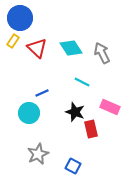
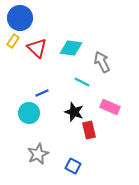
cyan diamond: rotated 50 degrees counterclockwise
gray arrow: moved 9 px down
black star: moved 1 px left
red rectangle: moved 2 px left, 1 px down
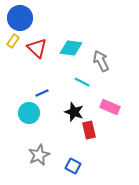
gray arrow: moved 1 px left, 1 px up
gray star: moved 1 px right, 1 px down
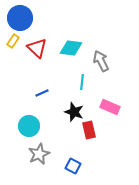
cyan line: rotated 70 degrees clockwise
cyan circle: moved 13 px down
gray star: moved 1 px up
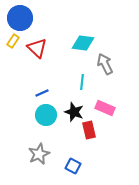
cyan diamond: moved 12 px right, 5 px up
gray arrow: moved 4 px right, 3 px down
pink rectangle: moved 5 px left, 1 px down
cyan circle: moved 17 px right, 11 px up
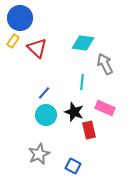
blue line: moved 2 px right; rotated 24 degrees counterclockwise
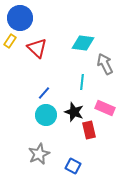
yellow rectangle: moved 3 px left
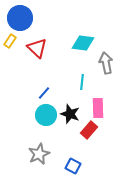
gray arrow: moved 1 px right, 1 px up; rotated 15 degrees clockwise
pink rectangle: moved 7 px left; rotated 66 degrees clockwise
black star: moved 4 px left, 2 px down
red rectangle: rotated 54 degrees clockwise
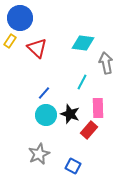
cyan line: rotated 21 degrees clockwise
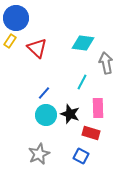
blue circle: moved 4 px left
red rectangle: moved 2 px right, 3 px down; rotated 66 degrees clockwise
blue square: moved 8 px right, 10 px up
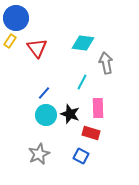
red triangle: rotated 10 degrees clockwise
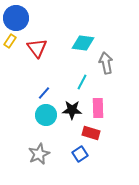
black star: moved 2 px right, 4 px up; rotated 18 degrees counterclockwise
blue square: moved 1 px left, 2 px up; rotated 28 degrees clockwise
